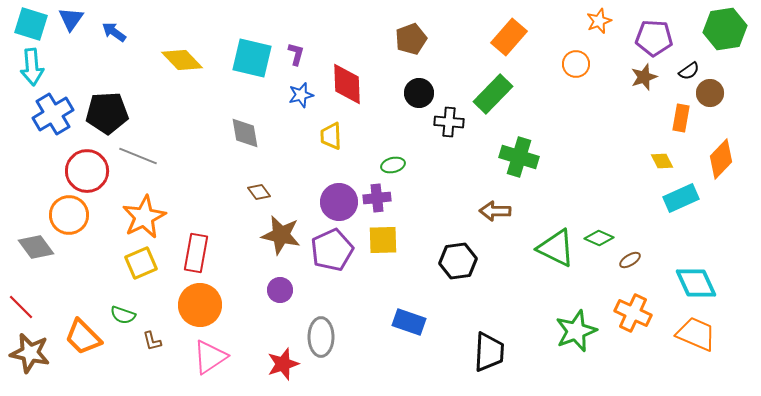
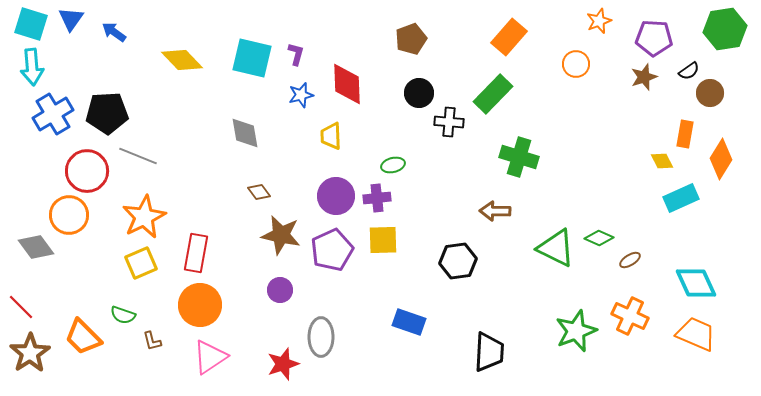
orange rectangle at (681, 118): moved 4 px right, 16 px down
orange diamond at (721, 159): rotated 12 degrees counterclockwise
purple circle at (339, 202): moved 3 px left, 6 px up
orange cross at (633, 313): moved 3 px left, 3 px down
brown star at (30, 353): rotated 27 degrees clockwise
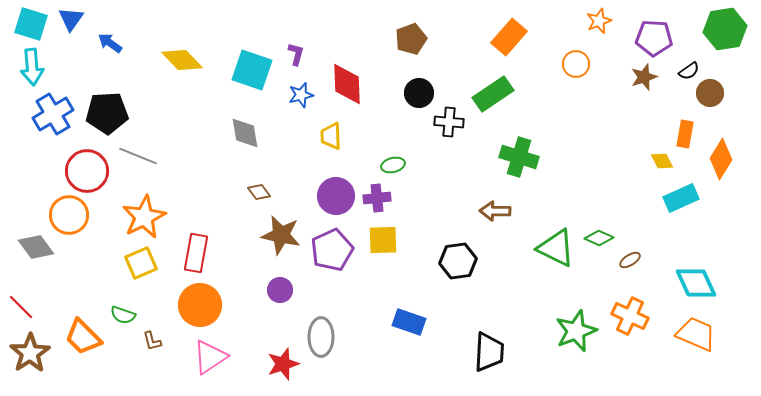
blue arrow at (114, 32): moved 4 px left, 11 px down
cyan square at (252, 58): moved 12 px down; rotated 6 degrees clockwise
green rectangle at (493, 94): rotated 12 degrees clockwise
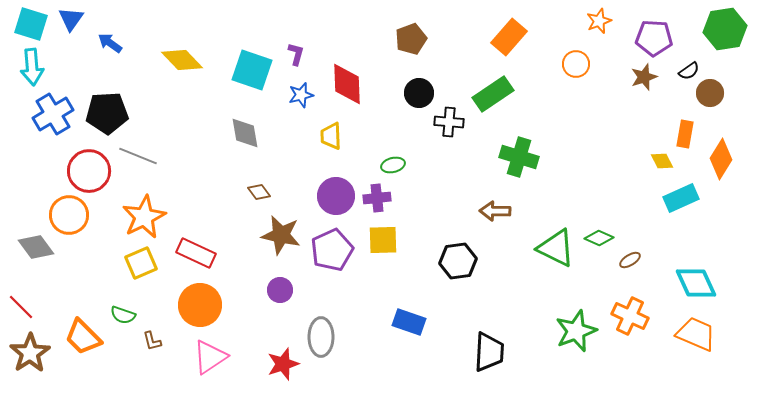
red circle at (87, 171): moved 2 px right
red rectangle at (196, 253): rotated 75 degrees counterclockwise
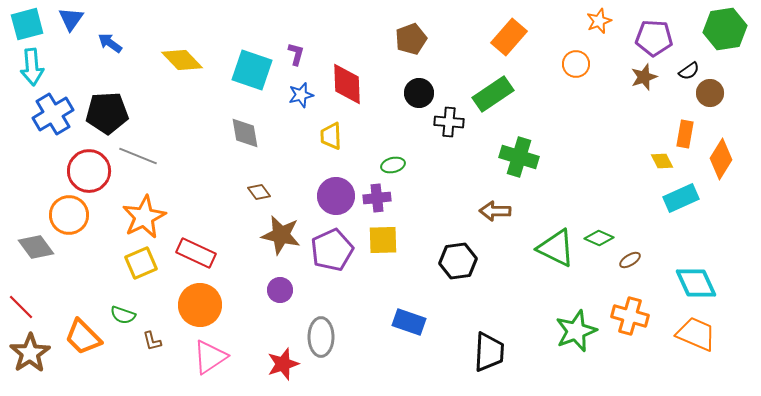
cyan square at (31, 24): moved 4 px left; rotated 32 degrees counterclockwise
orange cross at (630, 316): rotated 9 degrees counterclockwise
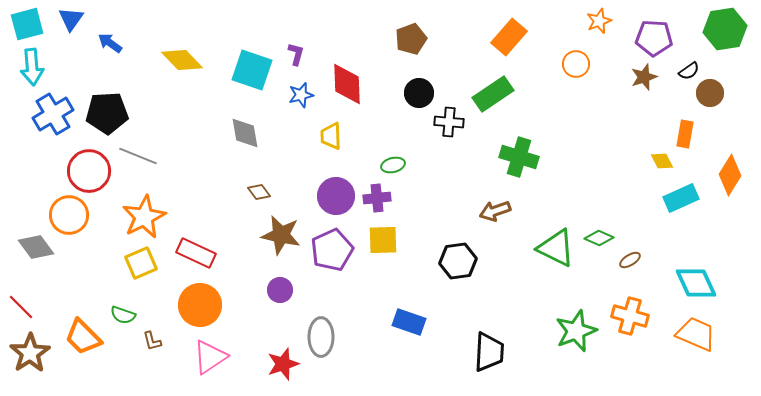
orange diamond at (721, 159): moved 9 px right, 16 px down
brown arrow at (495, 211): rotated 20 degrees counterclockwise
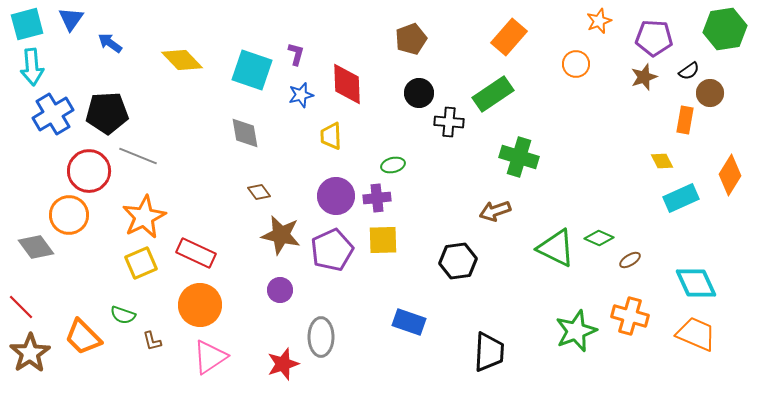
orange rectangle at (685, 134): moved 14 px up
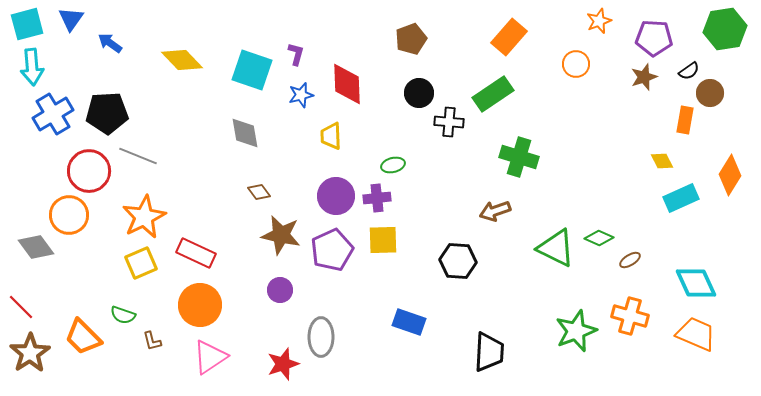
black hexagon at (458, 261): rotated 12 degrees clockwise
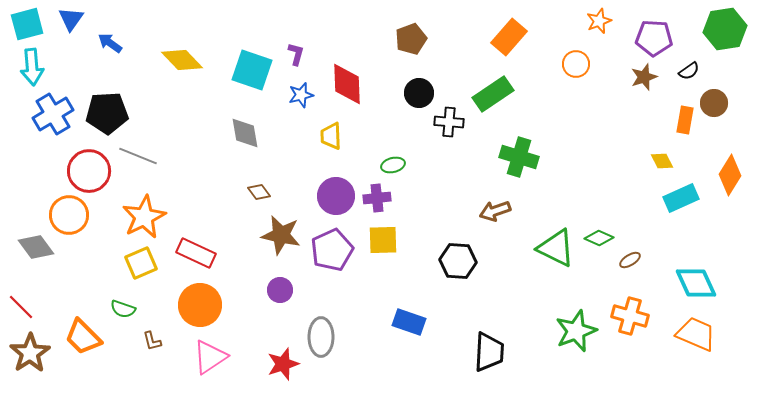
brown circle at (710, 93): moved 4 px right, 10 px down
green semicircle at (123, 315): moved 6 px up
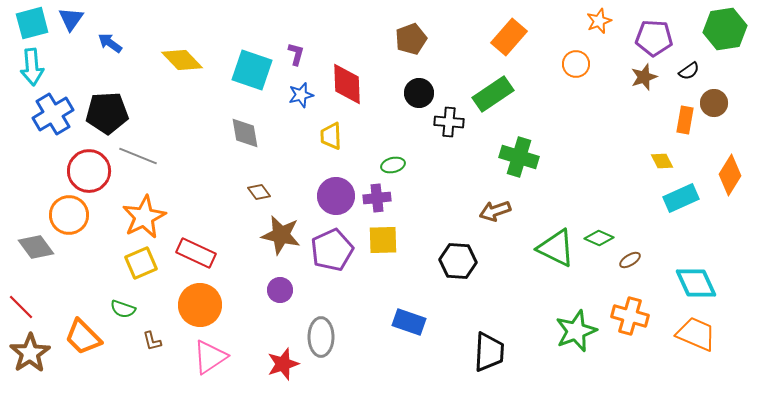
cyan square at (27, 24): moved 5 px right, 1 px up
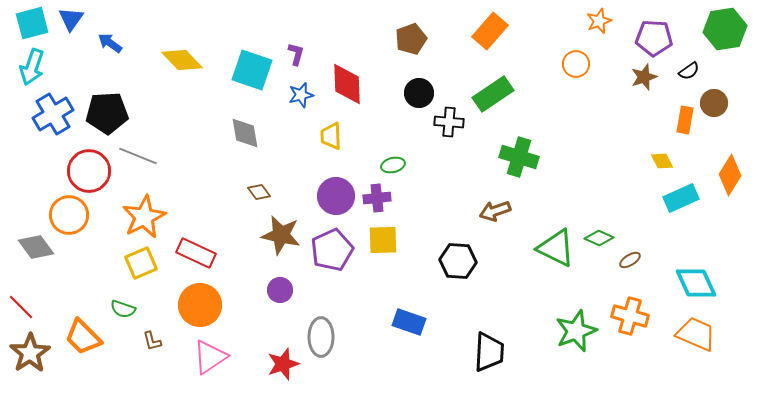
orange rectangle at (509, 37): moved 19 px left, 6 px up
cyan arrow at (32, 67): rotated 24 degrees clockwise
